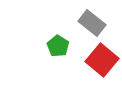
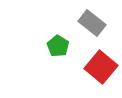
red square: moved 1 px left, 7 px down
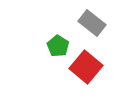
red square: moved 15 px left
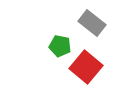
green pentagon: moved 2 px right; rotated 20 degrees counterclockwise
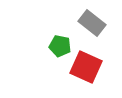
red square: rotated 16 degrees counterclockwise
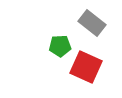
green pentagon: rotated 15 degrees counterclockwise
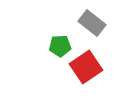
red square: rotated 32 degrees clockwise
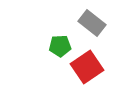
red square: moved 1 px right
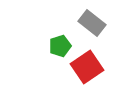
green pentagon: rotated 15 degrees counterclockwise
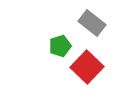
red square: rotated 12 degrees counterclockwise
